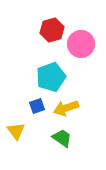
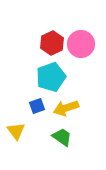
red hexagon: moved 13 px down; rotated 10 degrees counterclockwise
green trapezoid: moved 1 px up
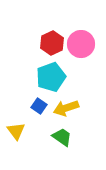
blue square: moved 2 px right; rotated 35 degrees counterclockwise
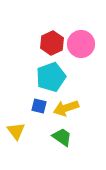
blue square: rotated 21 degrees counterclockwise
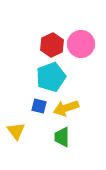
red hexagon: moved 2 px down
green trapezoid: rotated 125 degrees counterclockwise
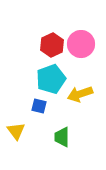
cyan pentagon: moved 2 px down
yellow arrow: moved 14 px right, 14 px up
